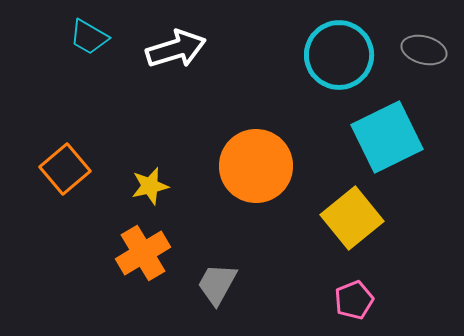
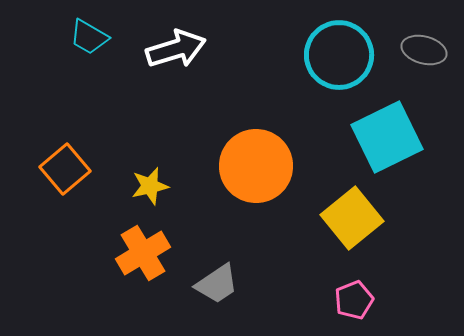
gray trapezoid: rotated 153 degrees counterclockwise
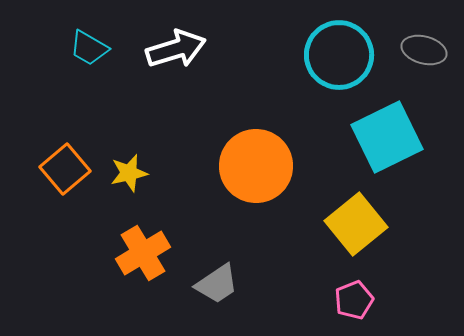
cyan trapezoid: moved 11 px down
yellow star: moved 21 px left, 13 px up
yellow square: moved 4 px right, 6 px down
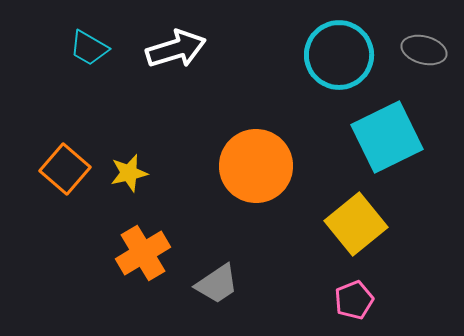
orange square: rotated 9 degrees counterclockwise
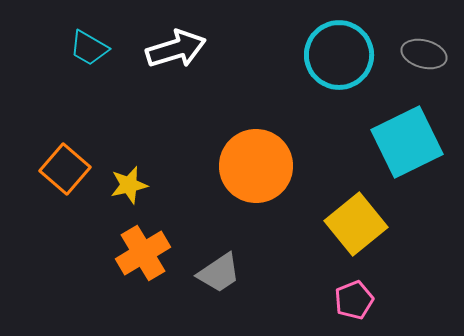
gray ellipse: moved 4 px down
cyan square: moved 20 px right, 5 px down
yellow star: moved 12 px down
gray trapezoid: moved 2 px right, 11 px up
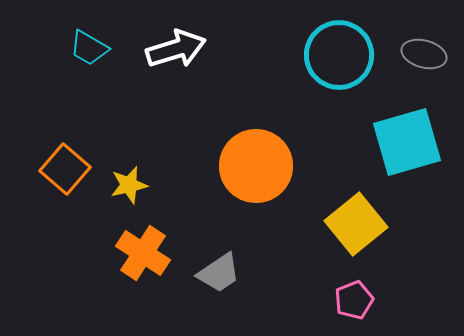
cyan square: rotated 10 degrees clockwise
orange cross: rotated 26 degrees counterclockwise
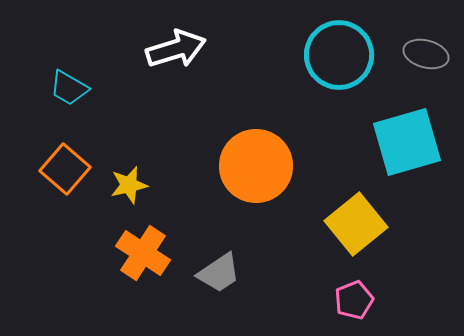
cyan trapezoid: moved 20 px left, 40 px down
gray ellipse: moved 2 px right
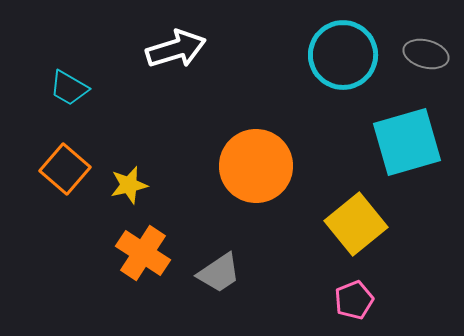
cyan circle: moved 4 px right
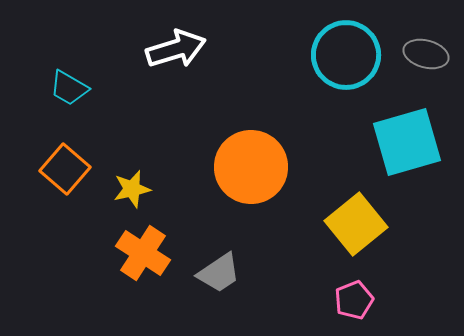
cyan circle: moved 3 px right
orange circle: moved 5 px left, 1 px down
yellow star: moved 3 px right, 4 px down
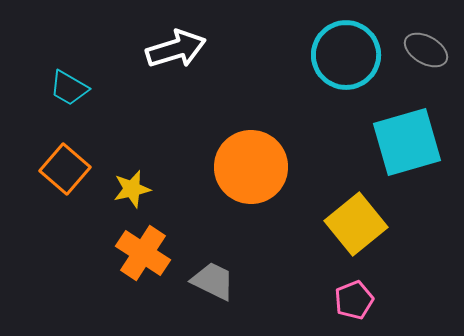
gray ellipse: moved 4 px up; rotated 15 degrees clockwise
gray trapezoid: moved 6 px left, 8 px down; rotated 120 degrees counterclockwise
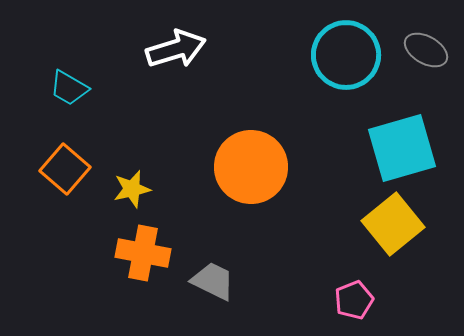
cyan square: moved 5 px left, 6 px down
yellow square: moved 37 px right
orange cross: rotated 22 degrees counterclockwise
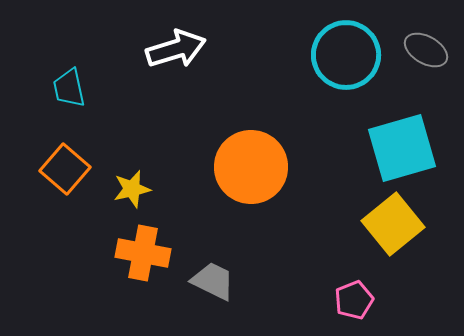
cyan trapezoid: rotated 48 degrees clockwise
